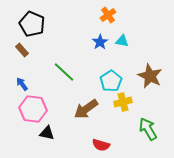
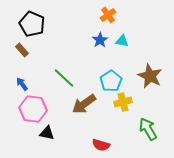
blue star: moved 2 px up
green line: moved 6 px down
brown arrow: moved 2 px left, 5 px up
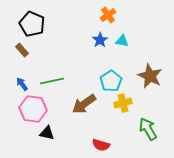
green line: moved 12 px left, 3 px down; rotated 55 degrees counterclockwise
yellow cross: moved 1 px down
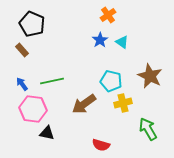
cyan triangle: moved 1 px down; rotated 24 degrees clockwise
cyan pentagon: rotated 25 degrees counterclockwise
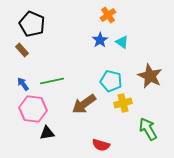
blue arrow: moved 1 px right
black triangle: rotated 21 degrees counterclockwise
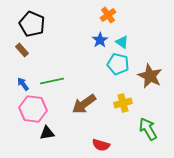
cyan pentagon: moved 7 px right, 17 px up
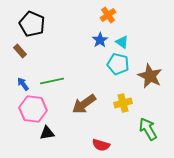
brown rectangle: moved 2 px left, 1 px down
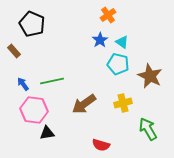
brown rectangle: moved 6 px left
pink hexagon: moved 1 px right, 1 px down
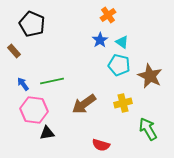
cyan pentagon: moved 1 px right, 1 px down
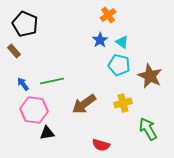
black pentagon: moved 7 px left
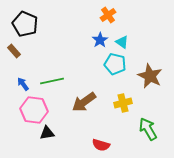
cyan pentagon: moved 4 px left, 1 px up
brown arrow: moved 2 px up
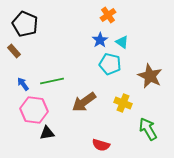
cyan pentagon: moved 5 px left
yellow cross: rotated 36 degrees clockwise
